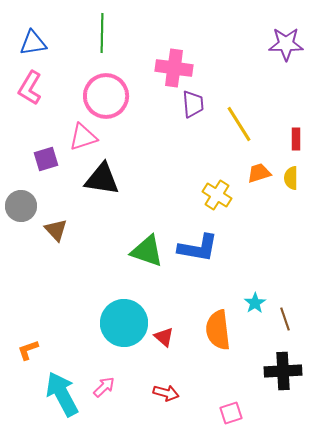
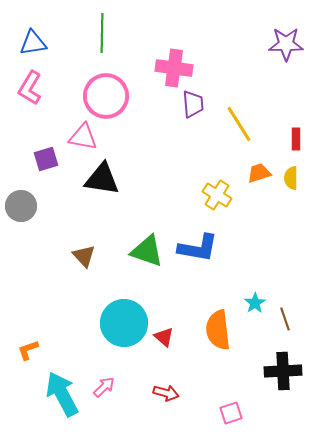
pink triangle: rotated 28 degrees clockwise
brown triangle: moved 28 px right, 26 px down
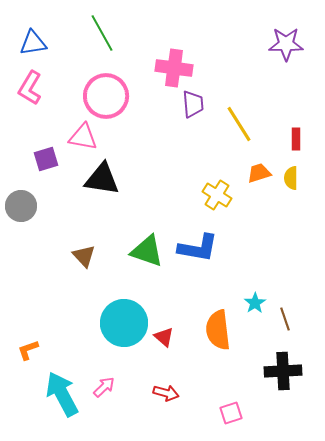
green line: rotated 30 degrees counterclockwise
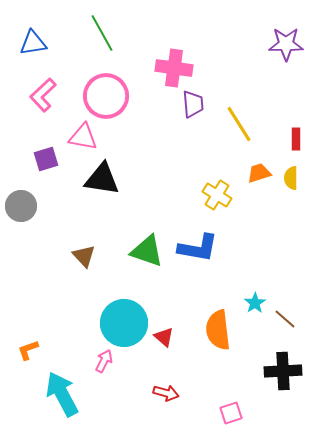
pink L-shape: moved 13 px right, 7 px down; rotated 16 degrees clockwise
brown line: rotated 30 degrees counterclockwise
pink arrow: moved 26 px up; rotated 20 degrees counterclockwise
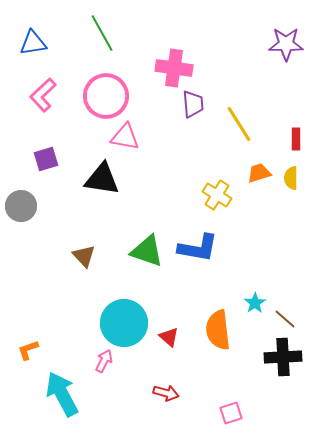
pink triangle: moved 42 px right
red triangle: moved 5 px right
black cross: moved 14 px up
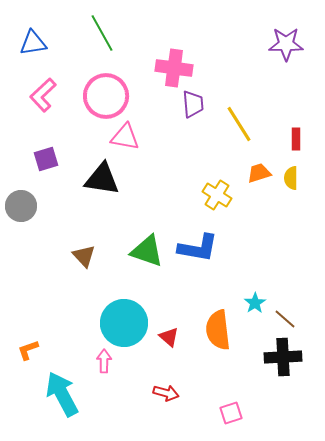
pink arrow: rotated 25 degrees counterclockwise
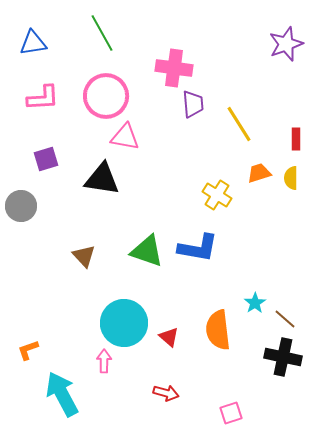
purple star: rotated 20 degrees counterclockwise
pink L-shape: moved 3 px down; rotated 140 degrees counterclockwise
black cross: rotated 15 degrees clockwise
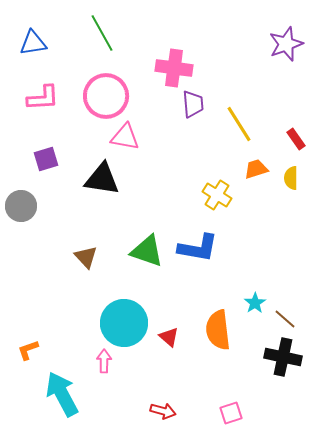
red rectangle: rotated 35 degrees counterclockwise
orange trapezoid: moved 3 px left, 4 px up
brown triangle: moved 2 px right, 1 px down
red arrow: moved 3 px left, 18 px down
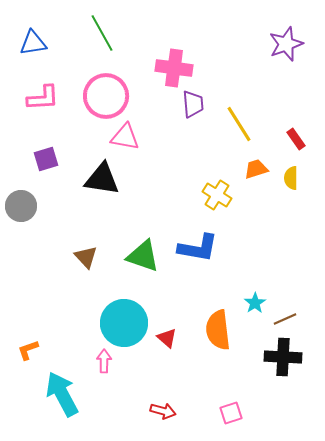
green triangle: moved 4 px left, 5 px down
brown line: rotated 65 degrees counterclockwise
red triangle: moved 2 px left, 1 px down
black cross: rotated 9 degrees counterclockwise
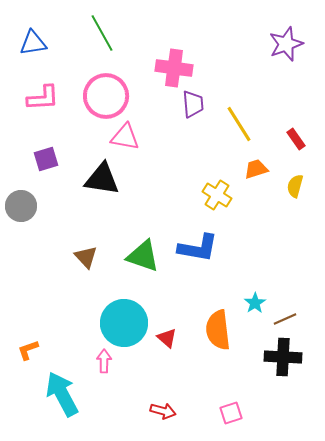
yellow semicircle: moved 4 px right, 8 px down; rotated 15 degrees clockwise
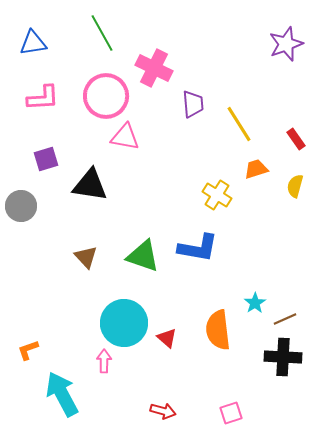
pink cross: moved 20 px left; rotated 18 degrees clockwise
black triangle: moved 12 px left, 6 px down
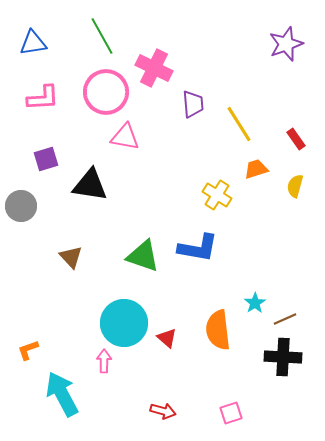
green line: moved 3 px down
pink circle: moved 4 px up
brown triangle: moved 15 px left
